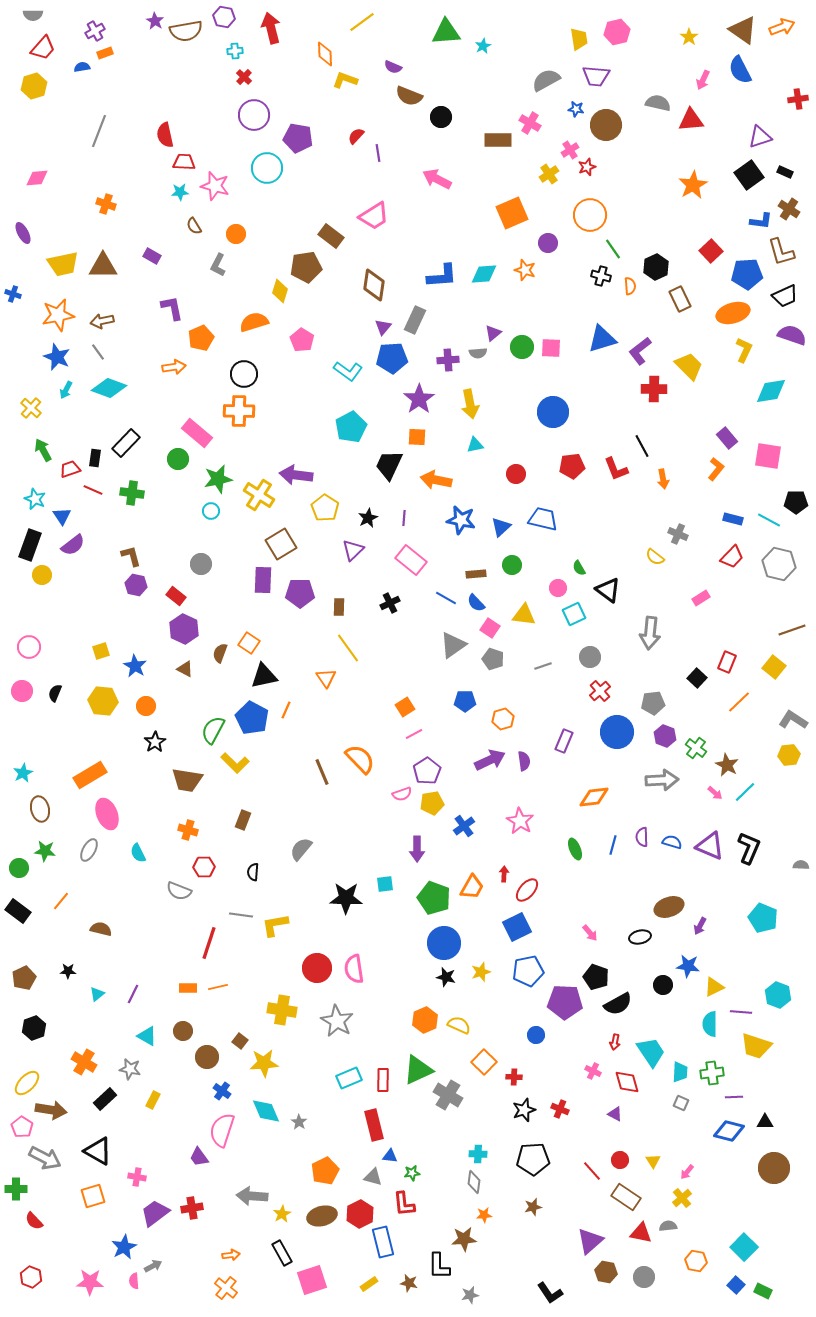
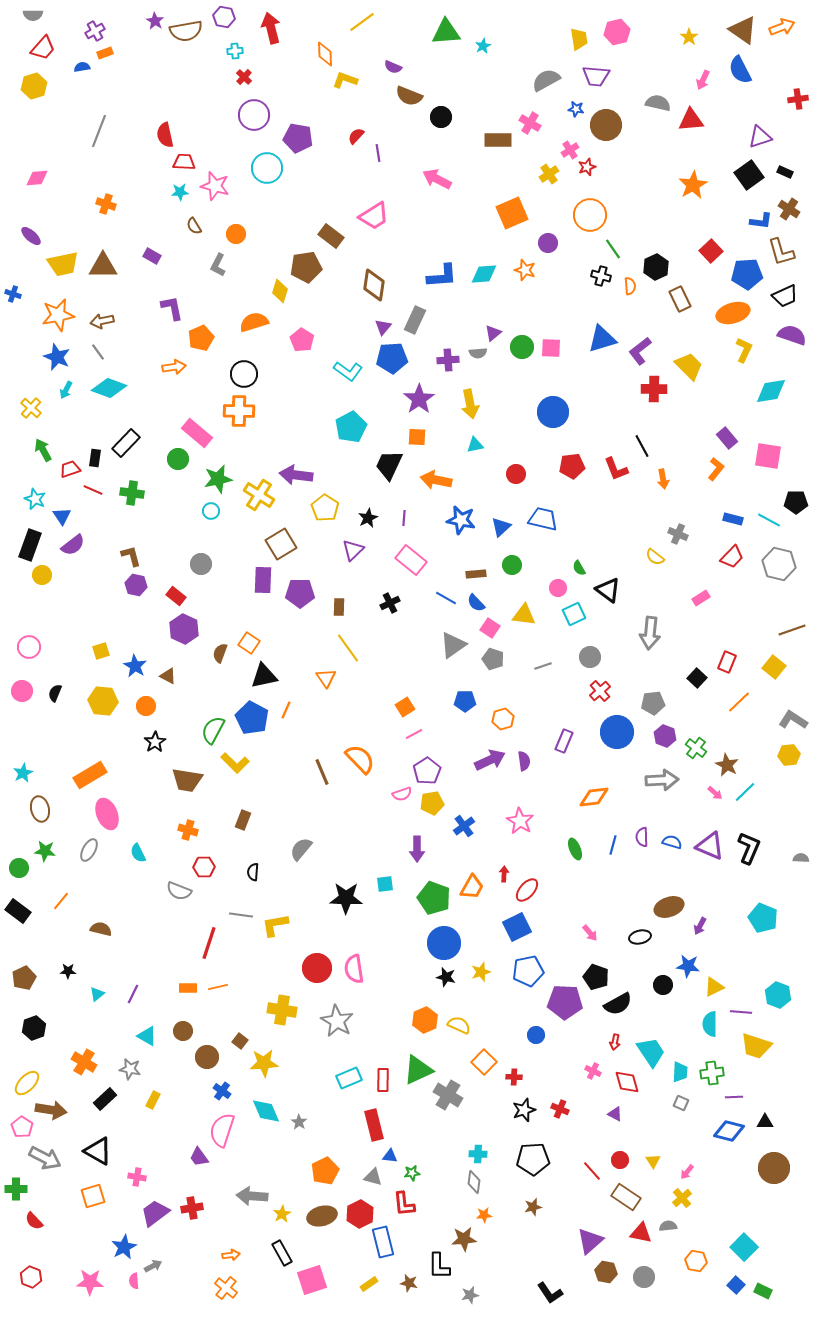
purple ellipse at (23, 233): moved 8 px right, 3 px down; rotated 20 degrees counterclockwise
brown triangle at (185, 669): moved 17 px left, 7 px down
gray semicircle at (801, 865): moved 7 px up
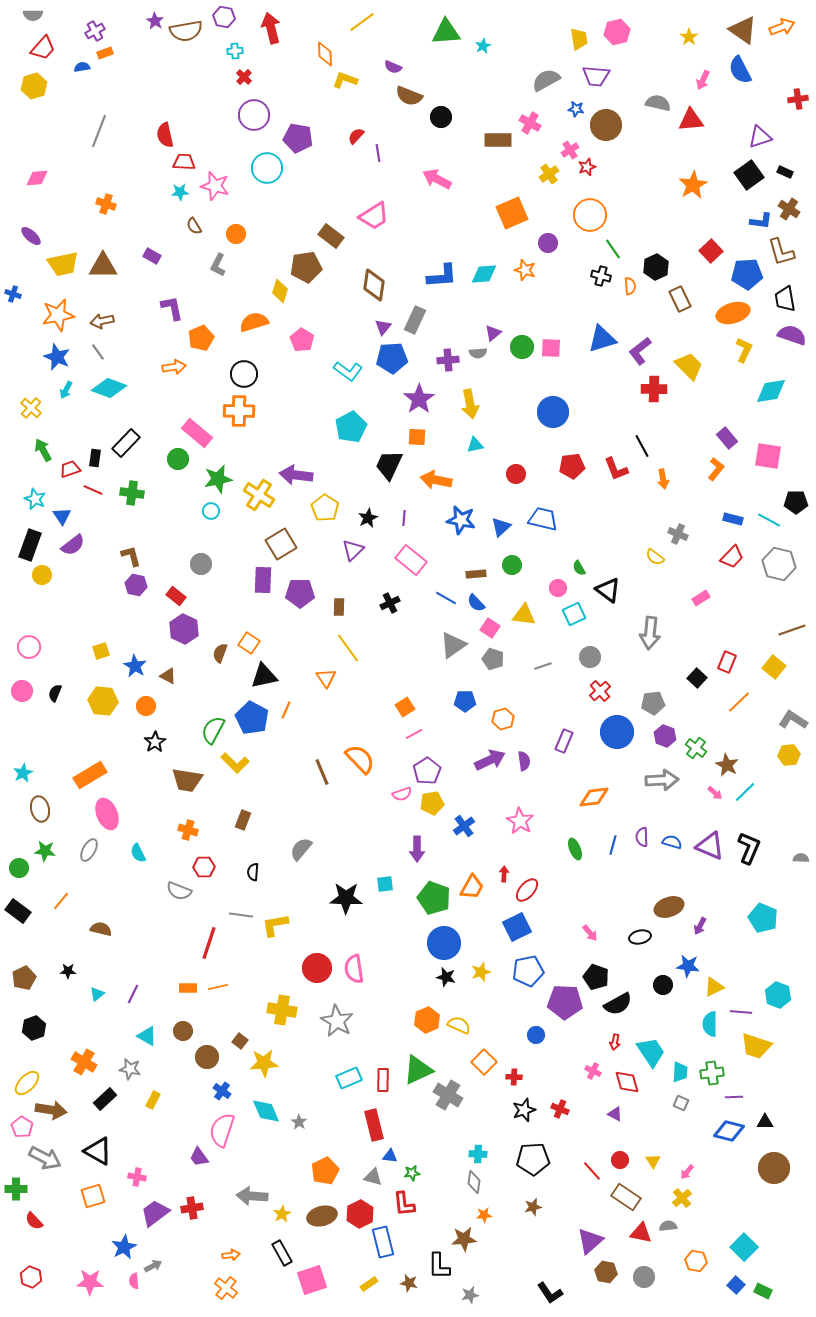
black trapezoid at (785, 296): moved 3 px down; rotated 104 degrees clockwise
orange hexagon at (425, 1020): moved 2 px right
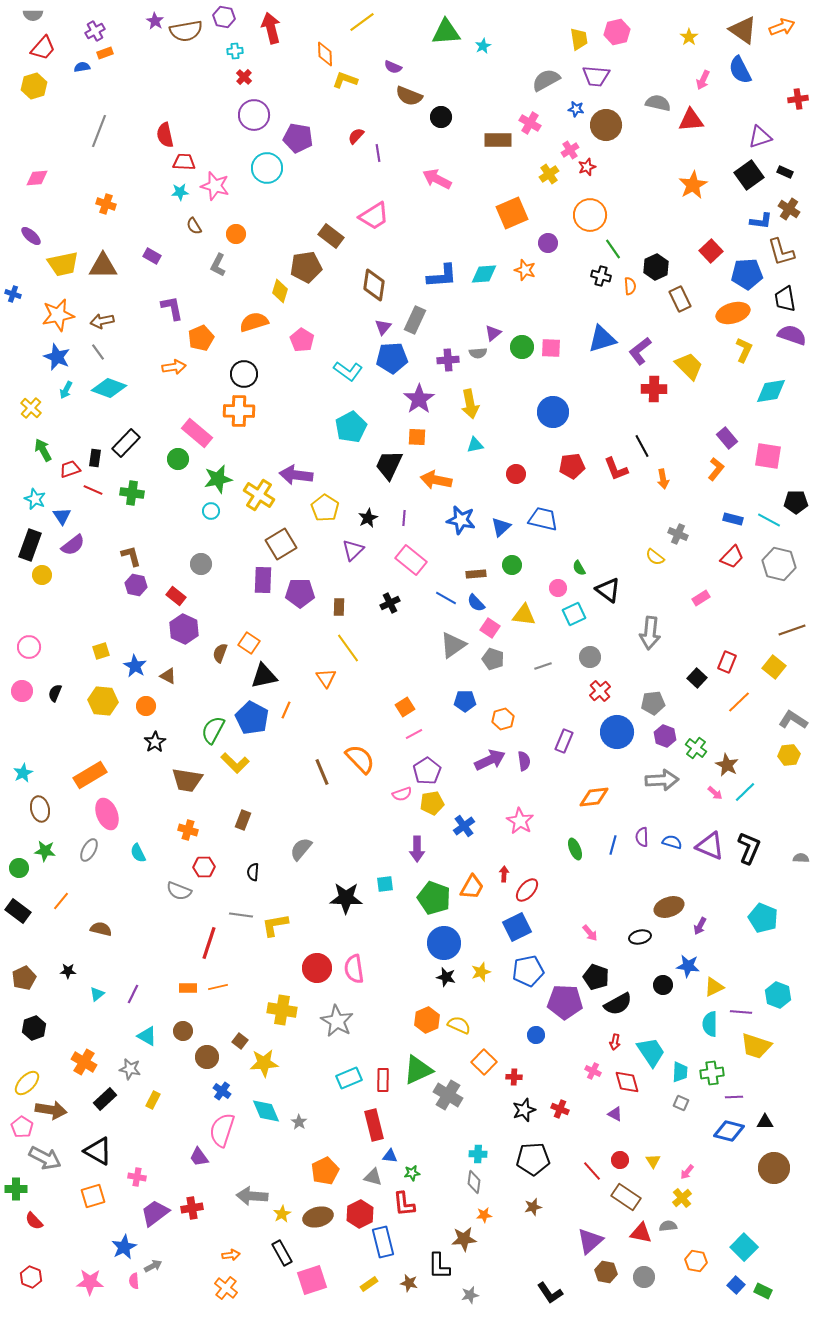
brown ellipse at (322, 1216): moved 4 px left, 1 px down
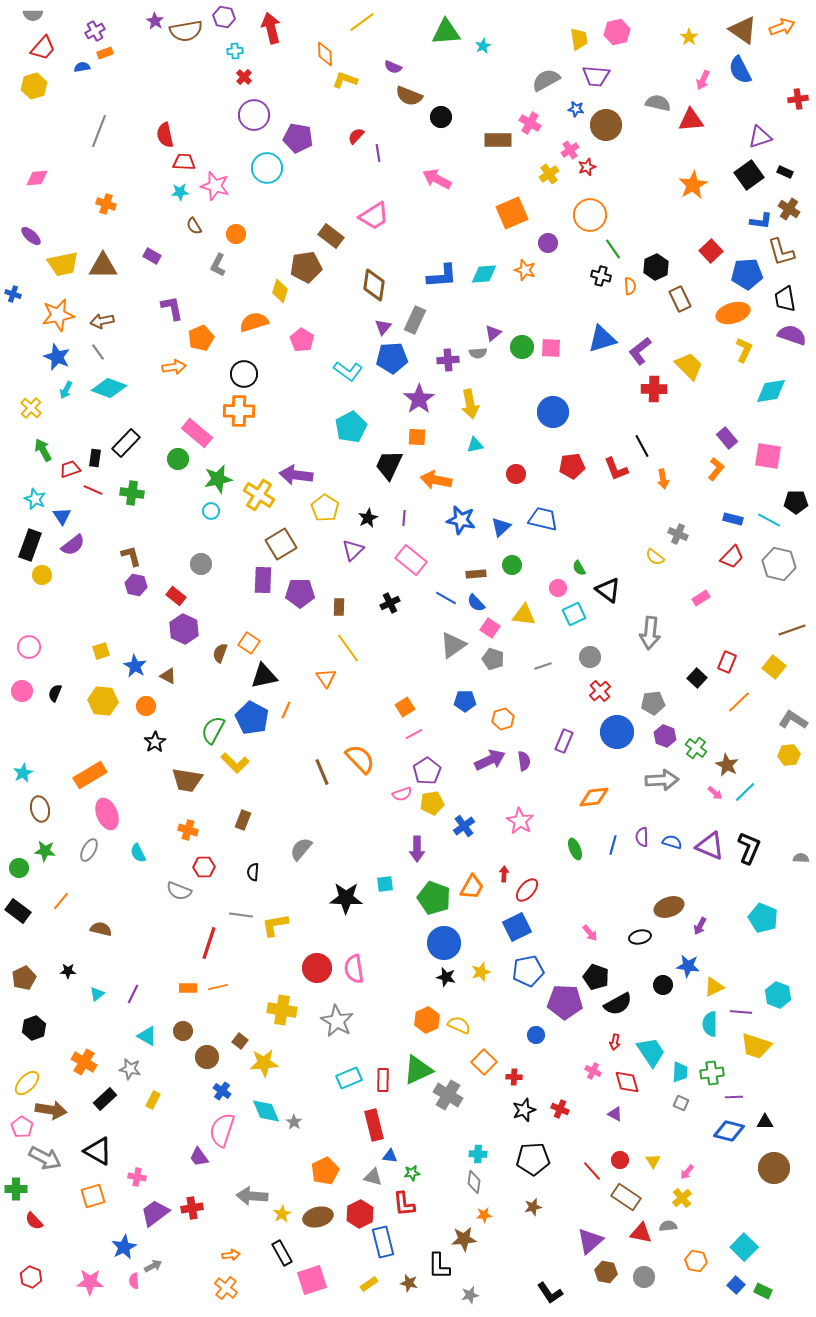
gray star at (299, 1122): moved 5 px left
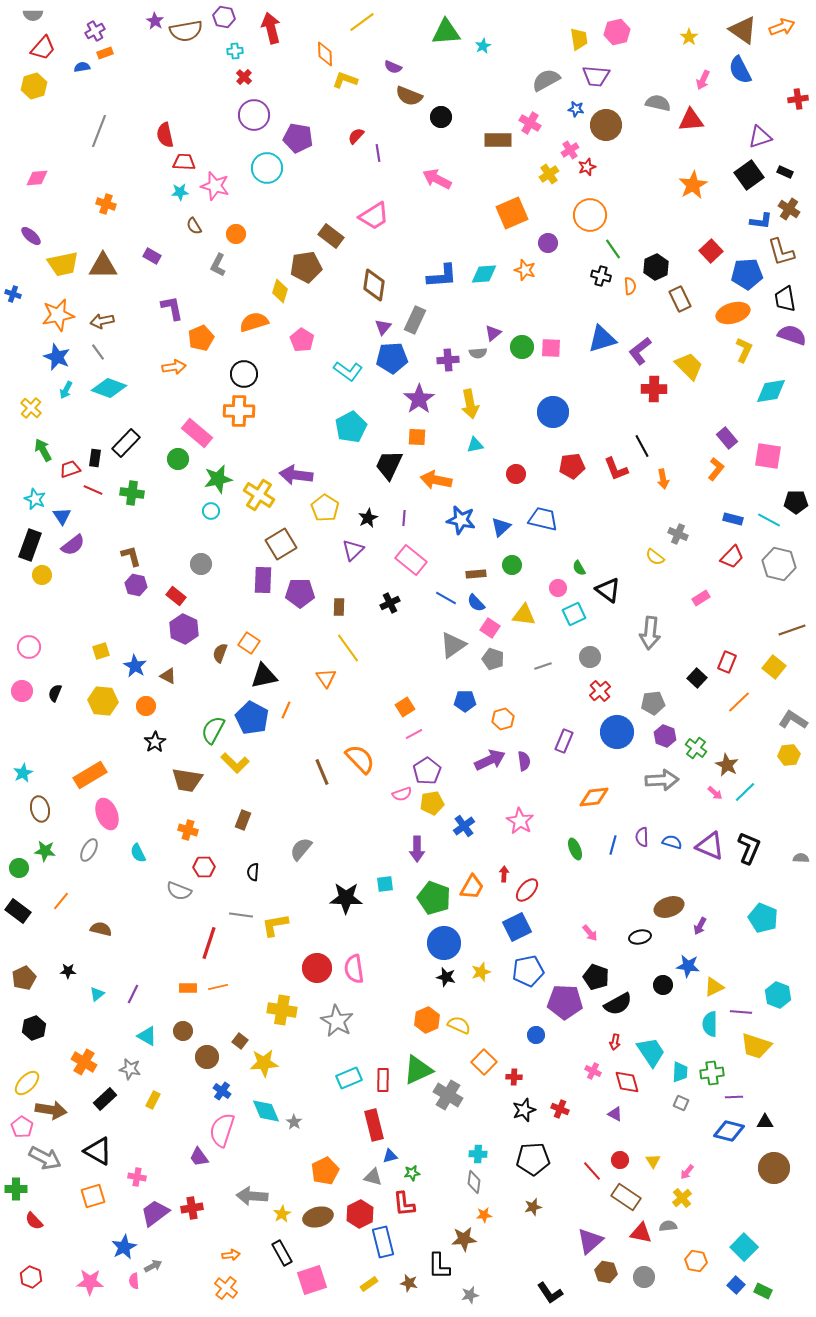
blue triangle at (390, 1156): rotated 21 degrees counterclockwise
